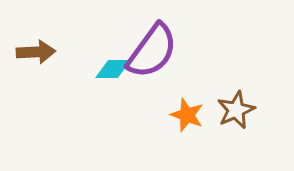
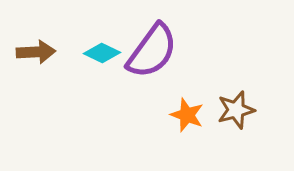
cyan diamond: moved 11 px left, 16 px up; rotated 24 degrees clockwise
brown star: rotated 9 degrees clockwise
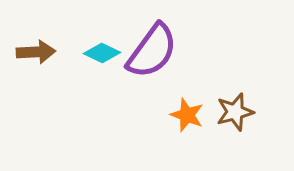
brown star: moved 1 px left, 2 px down
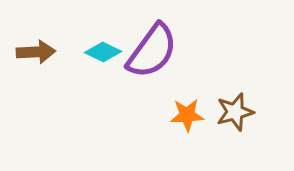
cyan diamond: moved 1 px right, 1 px up
orange star: rotated 24 degrees counterclockwise
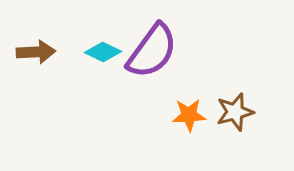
orange star: moved 2 px right
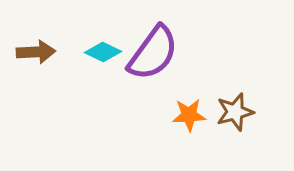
purple semicircle: moved 1 px right, 2 px down
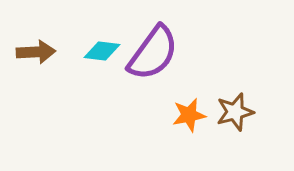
cyan diamond: moved 1 px left, 1 px up; rotated 18 degrees counterclockwise
orange star: rotated 8 degrees counterclockwise
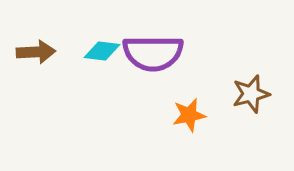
purple semicircle: rotated 54 degrees clockwise
brown star: moved 16 px right, 18 px up
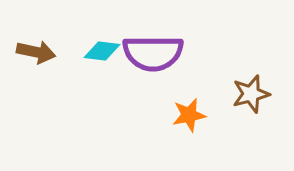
brown arrow: rotated 15 degrees clockwise
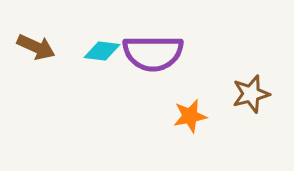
brown arrow: moved 5 px up; rotated 12 degrees clockwise
orange star: moved 1 px right, 1 px down
